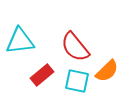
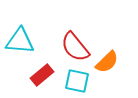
cyan triangle: rotated 12 degrees clockwise
orange semicircle: moved 9 px up
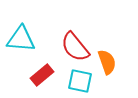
cyan triangle: moved 1 px right, 2 px up
orange semicircle: rotated 65 degrees counterclockwise
cyan square: moved 3 px right
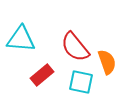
cyan square: moved 1 px right, 1 px down
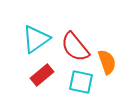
cyan triangle: moved 15 px right; rotated 40 degrees counterclockwise
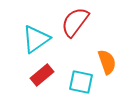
red semicircle: moved 25 px up; rotated 76 degrees clockwise
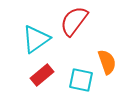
red semicircle: moved 1 px left, 1 px up
cyan square: moved 2 px up
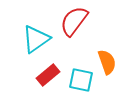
red rectangle: moved 6 px right
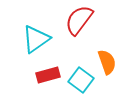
red semicircle: moved 5 px right, 1 px up
red rectangle: rotated 25 degrees clockwise
cyan square: rotated 25 degrees clockwise
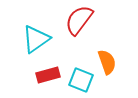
cyan square: rotated 15 degrees counterclockwise
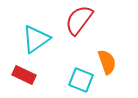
red rectangle: moved 24 px left; rotated 40 degrees clockwise
